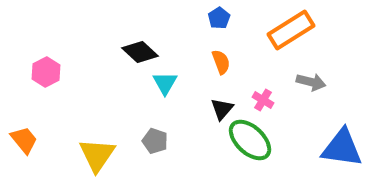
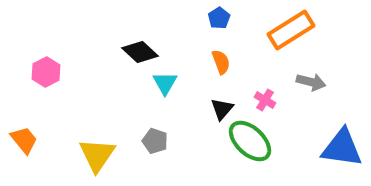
pink cross: moved 2 px right
green ellipse: moved 1 px down
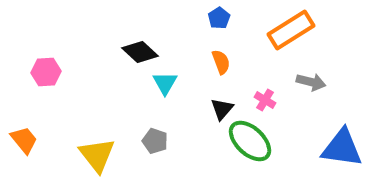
pink hexagon: rotated 24 degrees clockwise
yellow triangle: rotated 12 degrees counterclockwise
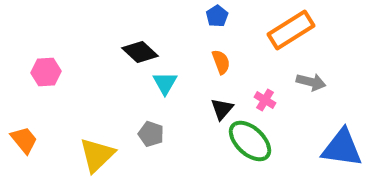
blue pentagon: moved 2 px left, 2 px up
gray pentagon: moved 4 px left, 7 px up
yellow triangle: rotated 24 degrees clockwise
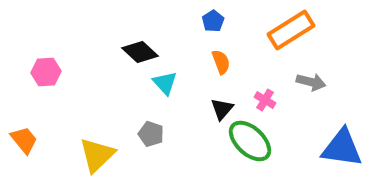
blue pentagon: moved 4 px left, 5 px down
cyan triangle: rotated 12 degrees counterclockwise
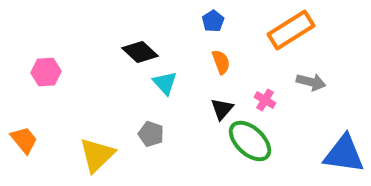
blue triangle: moved 2 px right, 6 px down
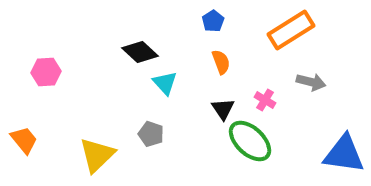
black triangle: moved 1 px right; rotated 15 degrees counterclockwise
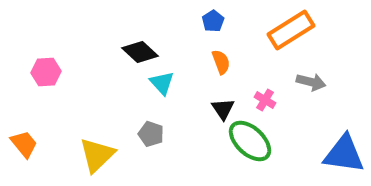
cyan triangle: moved 3 px left
orange trapezoid: moved 4 px down
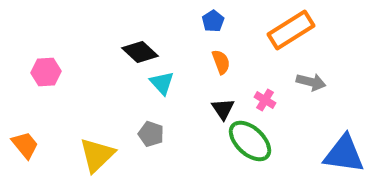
orange trapezoid: moved 1 px right, 1 px down
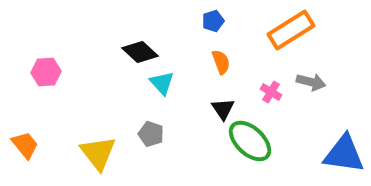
blue pentagon: rotated 15 degrees clockwise
pink cross: moved 6 px right, 8 px up
yellow triangle: moved 1 px right, 2 px up; rotated 24 degrees counterclockwise
